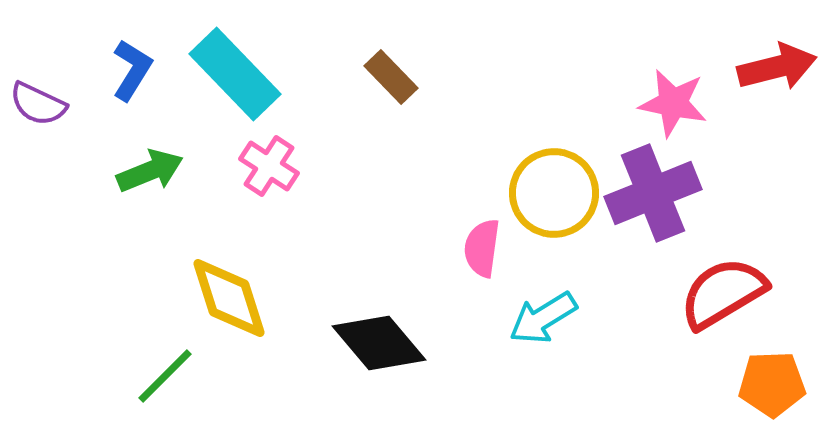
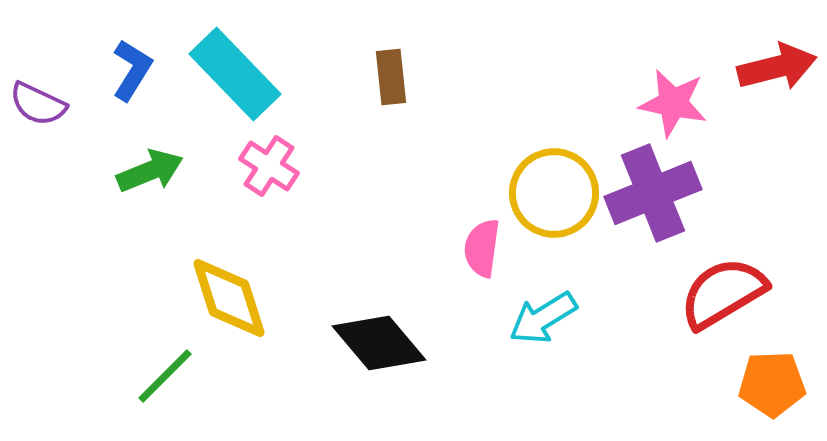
brown rectangle: rotated 38 degrees clockwise
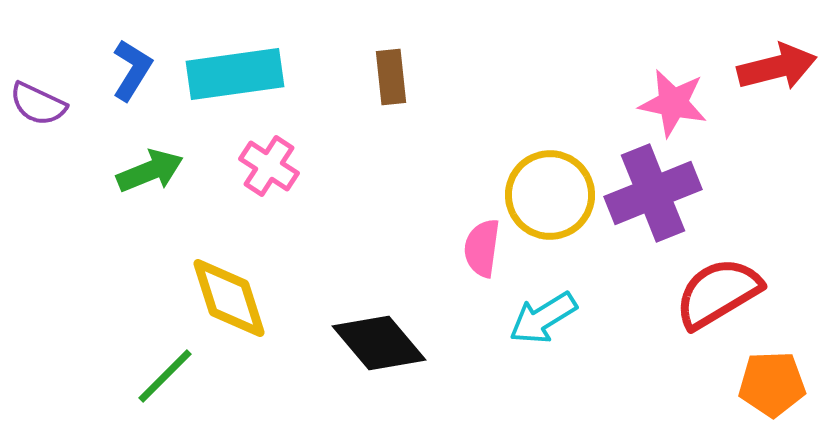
cyan rectangle: rotated 54 degrees counterclockwise
yellow circle: moved 4 px left, 2 px down
red semicircle: moved 5 px left
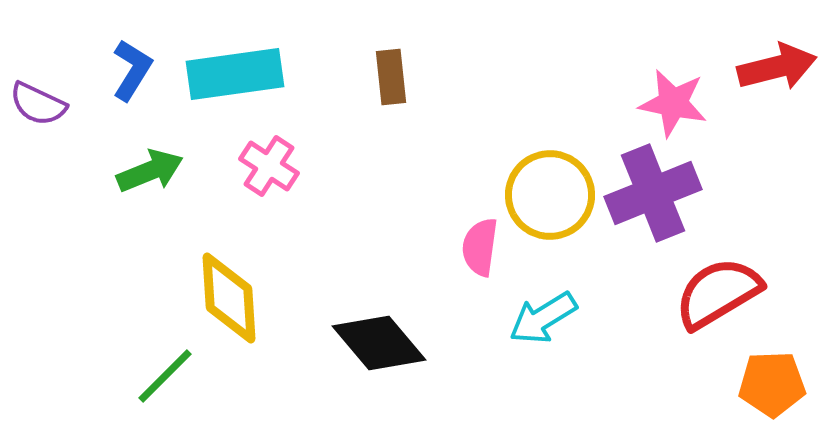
pink semicircle: moved 2 px left, 1 px up
yellow diamond: rotated 14 degrees clockwise
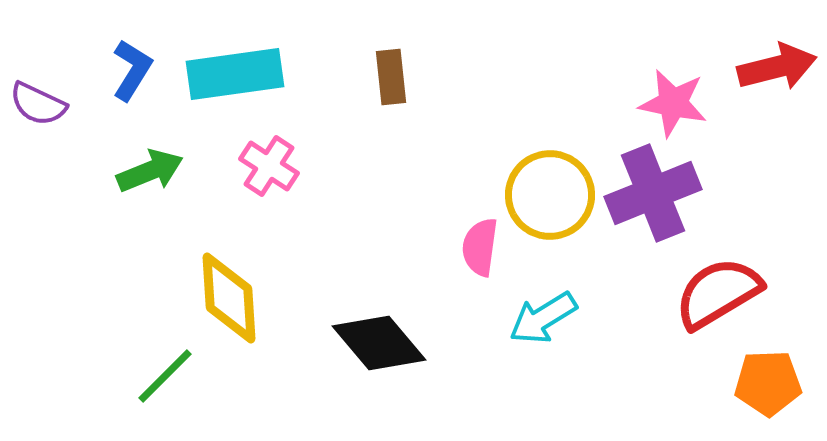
orange pentagon: moved 4 px left, 1 px up
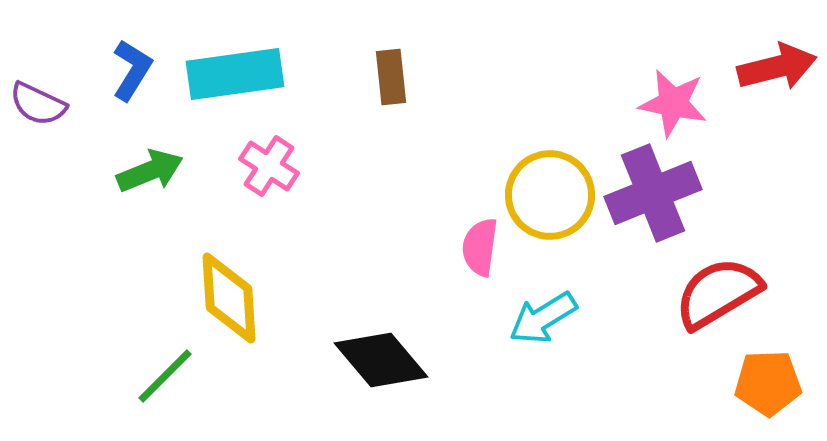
black diamond: moved 2 px right, 17 px down
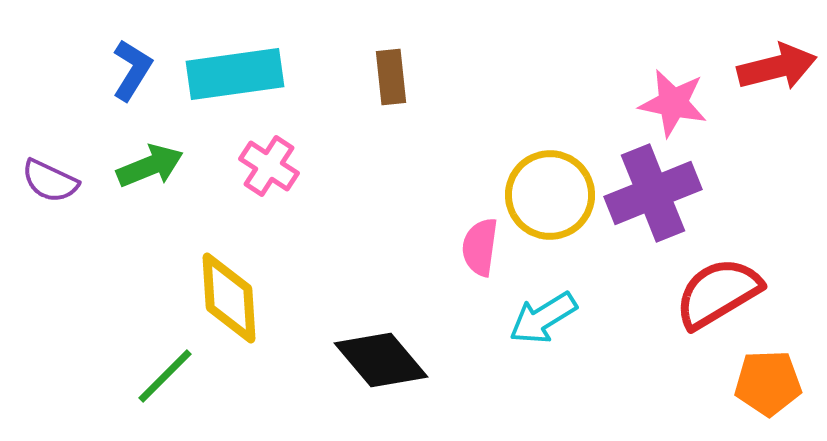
purple semicircle: moved 12 px right, 77 px down
green arrow: moved 5 px up
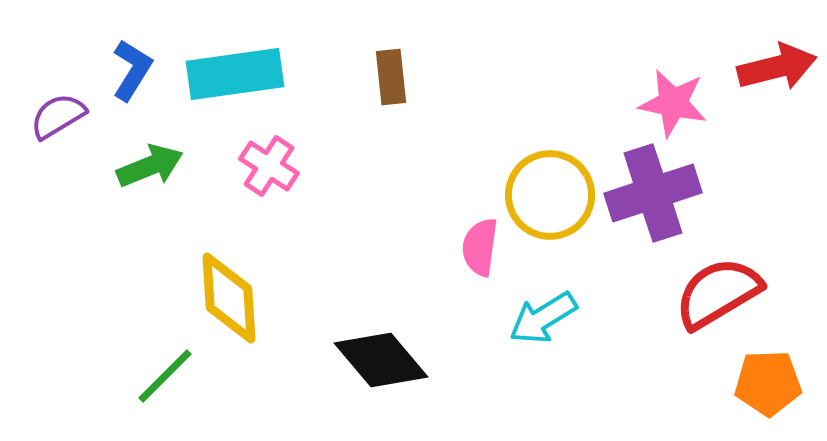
purple semicircle: moved 8 px right, 65 px up; rotated 124 degrees clockwise
purple cross: rotated 4 degrees clockwise
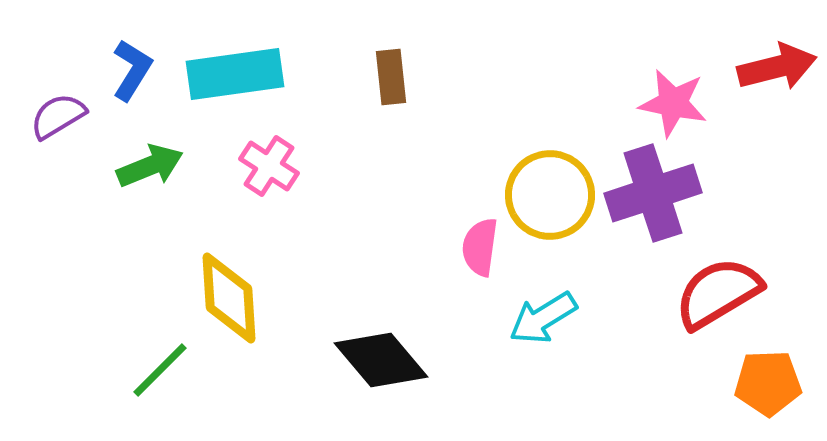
green line: moved 5 px left, 6 px up
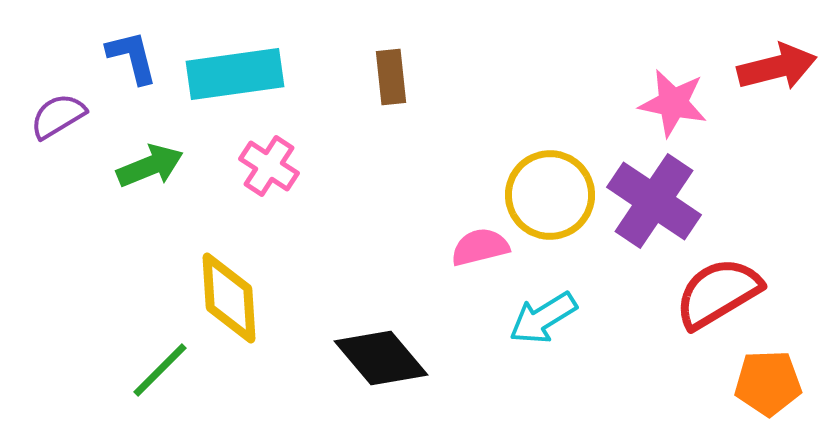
blue L-shape: moved 13 px up; rotated 46 degrees counterclockwise
purple cross: moved 1 px right, 8 px down; rotated 38 degrees counterclockwise
pink semicircle: rotated 68 degrees clockwise
black diamond: moved 2 px up
